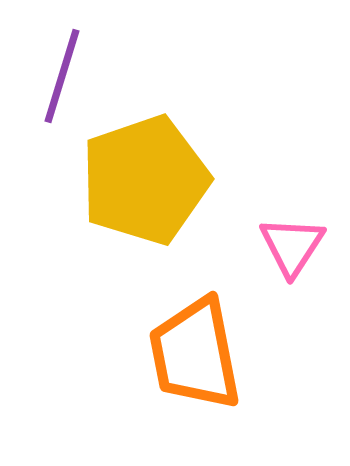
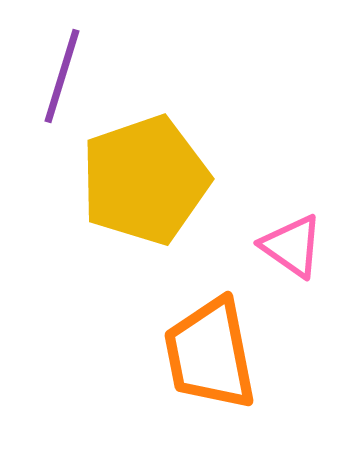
pink triangle: rotated 28 degrees counterclockwise
orange trapezoid: moved 15 px right
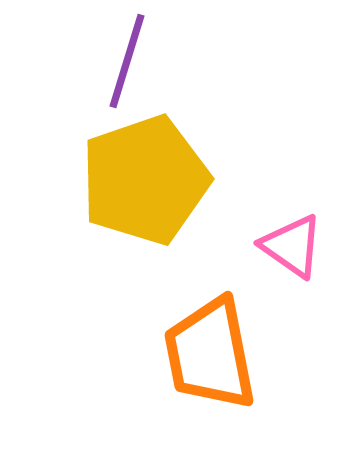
purple line: moved 65 px right, 15 px up
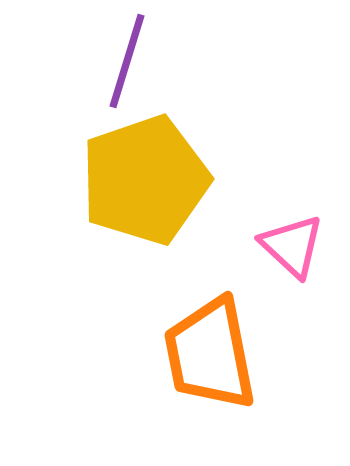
pink triangle: rotated 8 degrees clockwise
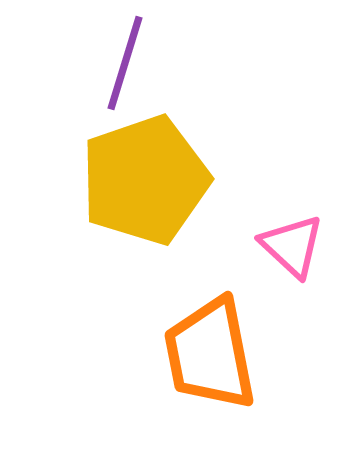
purple line: moved 2 px left, 2 px down
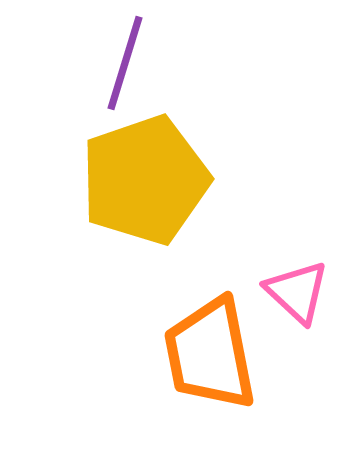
pink triangle: moved 5 px right, 46 px down
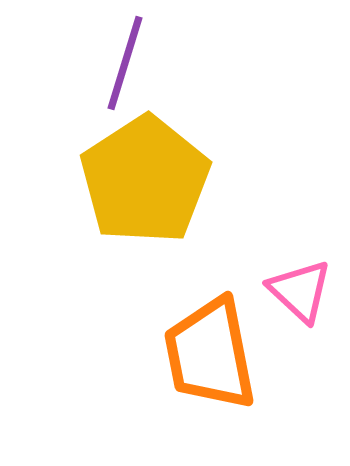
yellow pentagon: rotated 14 degrees counterclockwise
pink triangle: moved 3 px right, 1 px up
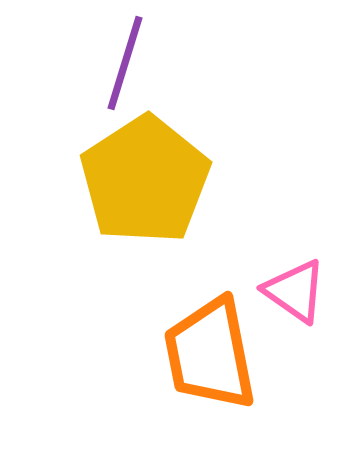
pink triangle: moved 5 px left; rotated 8 degrees counterclockwise
